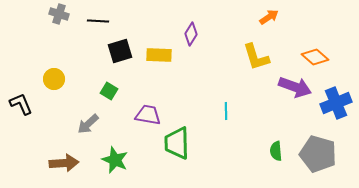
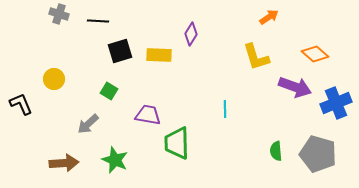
orange diamond: moved 3 px up
cyan line: moved 1 px left, 2 px up
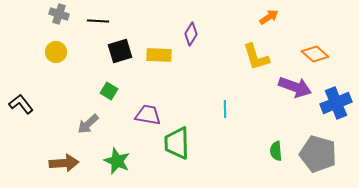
yellow circle: moved 2 px right, 27 px up
black L-shape: rotated 15 degrees counterclockwise
green star: moved 2 px right, 1 px down
